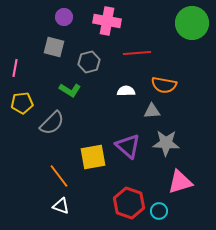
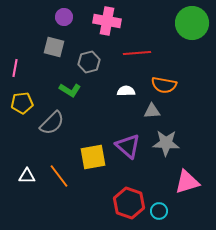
pink triangle: moved 7 px right
white triangle: moved 34 px left, 30 px up; rotated 18 degrees counterclockwise
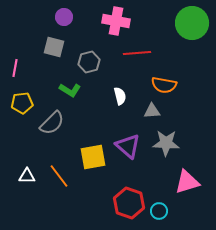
pink cross: moved 9 px right
white semicircle: moved 6 px left, 5 px down; rotated 78 degrees clockwise
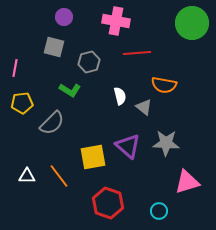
gray triangle: moved 8 px left, 4 px up; rotated 42 degrees clockwise
red hexagon: moved 21 px left
